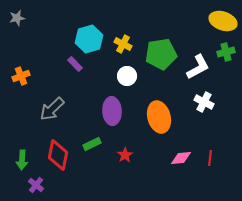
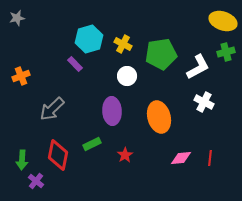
purple cross: moved 4 px up
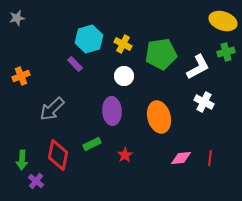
white circle: moved 3 px left
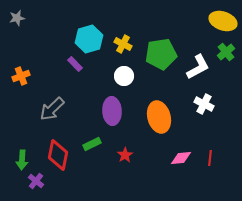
green cross: rotated 24 degrees counterclockwise
white cross: moved 2 px down
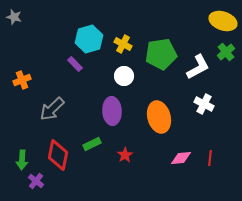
gray star: moved 3 px left, 1 px up; rotated 28 degrees clockwise
orange cross: moved 1 px right, 4 px down
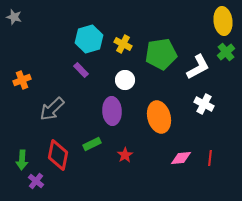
yellow ellipse: rotated 64 degrees clockwise
purple rectangle: moved 6 px right, 6 px down
white circle: moved 1 px right, 4 px down
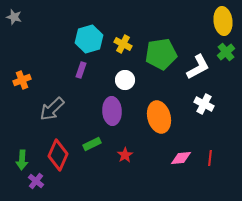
purple rectangle: rotated 63 degrees clockwise
red diamond: rotated 12 degrees clockwise
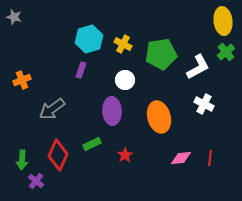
gray arrow: rotated 8 degrees clockwise
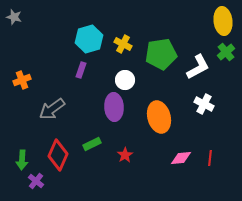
purple ellipse: moved 2 px right, 4 px up
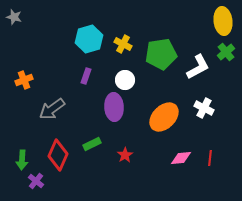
purple rectangle: moved 5 px right, 6 px down
orange cross: moved 2 px right
white cross: moved 4 px down
orange ellipse: moved 5 px right; rotated 60 degrees clockwise
